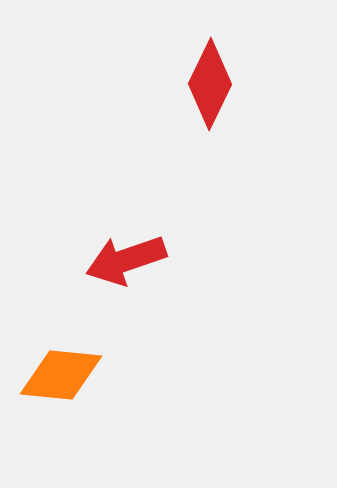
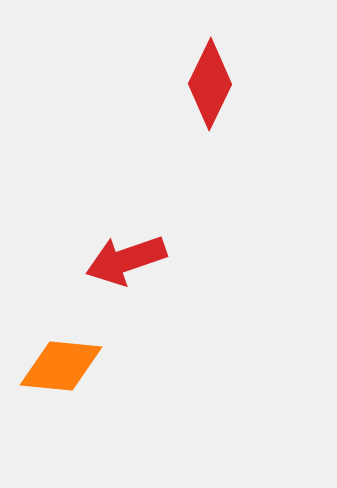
orange diamond: moved 9 px up
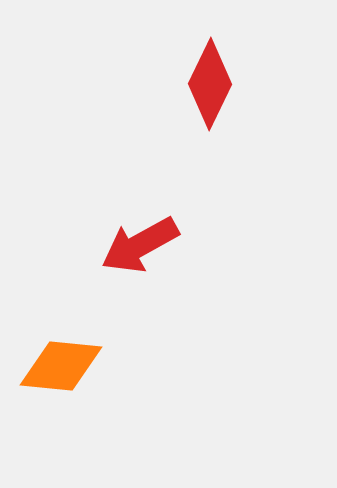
red arrow: moved 14 px right, 15 px up; rotated 10 degrees counterclockwise
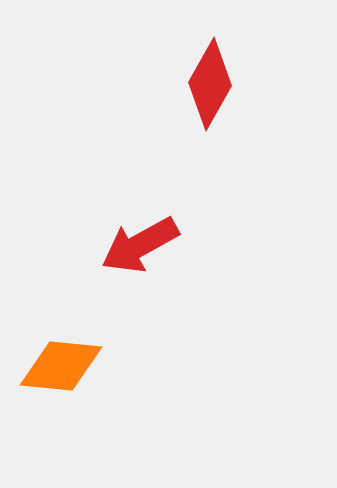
red diamond: rotated 4 degrees clockwise
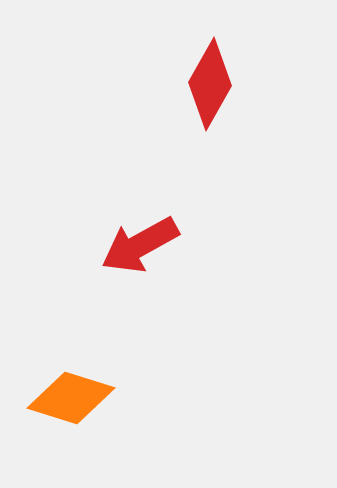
orange diamond: moved 10 px right, 32 px down; rotated 12 degrees clockwise
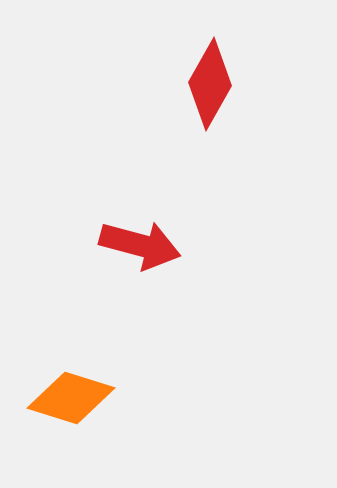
red arrow: rotated 136 degrees counterclockwise
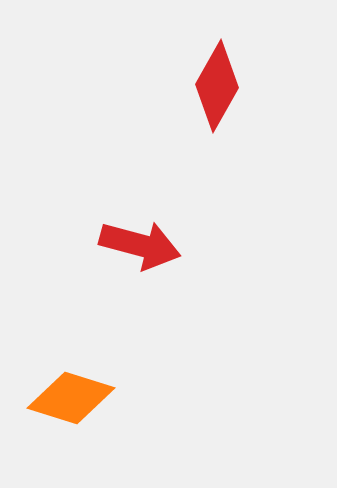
red diamond: moved 7 px right, 2 px down
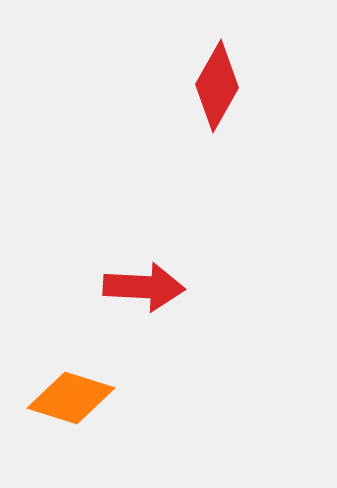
red arrow: moved 4 px right, 42 px down; rotated 12 degrees counterclockwise
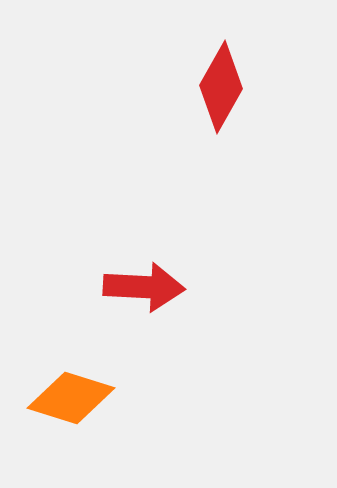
red diamond: moved 4 px right, 1 px down
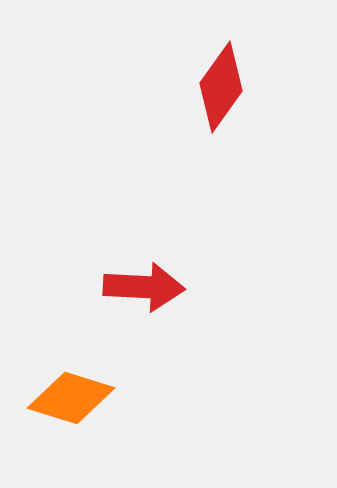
red diamond: rotated 6 degrees clockwise
